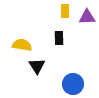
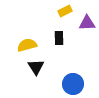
yellow rectangle: rotated 64 degrees clockwise
purple triangle: moved 6 px down
yellow semicircle: moved 5 px right; rotated 24 degrees counterclockwise
black triangle: moved 1 px left, 1 px down
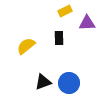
yellow semicircle: moved 1 px left, 1 px down; rotated 24 degrees counterclockwise
black triangle: moved 7 px right, 15 px down; rotated 42 degrees clockwise
blue circle: moved 4 px left, 1 px up
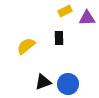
purple triangle: moved 5 px up
blue circle: moved 1 px left, 1 px down
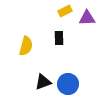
yellow semicircle: rotated 144 degrees clockwise
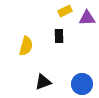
black rectangle: moved 2 px up
blue circle: moved 14 px right
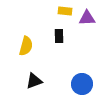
yellow rectangle: rotated 32 degrees clockwise
black triangle: moved 9 px left, 1 px up
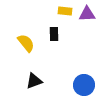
purple triangle: moved 4 px up
black rectangle: moved 5 px left, 2 px up
yellow semicircle: moved 3 px up; rotated 54 degrees counterclockwise
blue circle: moved 2 px right, 1 px down
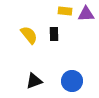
purple triangle: moved 1 px left
yellow semicircle: moved 3 px right, 8 px up
blue circle: moved 12 px left, 4 px up
